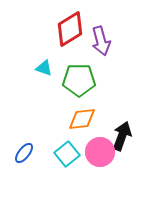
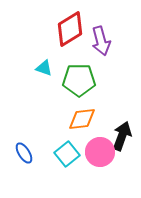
blue ellipse: rotated 70 degrees counterclockwise
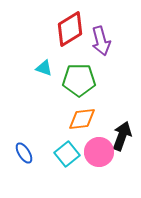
pink circle: moved 1 px left
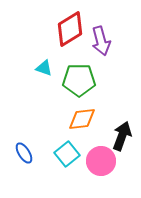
pink circle: moved 2 px right, 9 px down
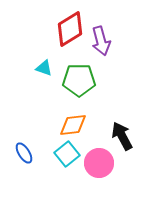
orange diamond: moved 9 px left, 6 px down
black arrow: rotated 48 degrees counterclockwise
pink circle: moved 2 px left, 2 px down
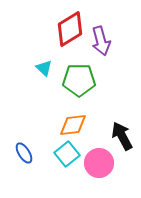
cyan triangle: rotated 24 degrees clockwise
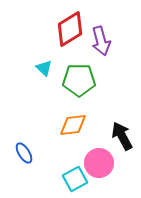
cyan square: moved 8 px right, 25 px down; rotated 10 degrees clockwise
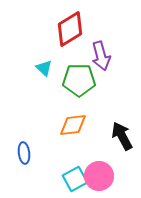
purple arrow: moved 15 px down
blue ellipse: rotated 25 degrees clockwise
pink circle: moved 13 px down
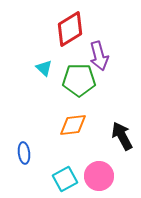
purple arrow: moved 2 px left
cyan square: moved 10 px left
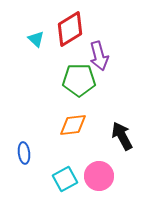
cyan triangle: moved 8 px left, 29 px up
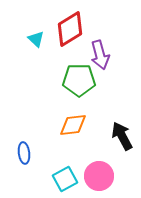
purple arrow: moved 1 px right, 1 px up
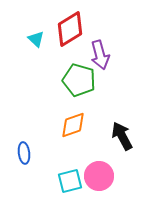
green pentagon: rotated 16 degrees clockwise
orange diamond: rotated 12 degrees counterclockwise
cyan square: moved 5 px right, 2 px down; rotated 15 degrees clockwise
